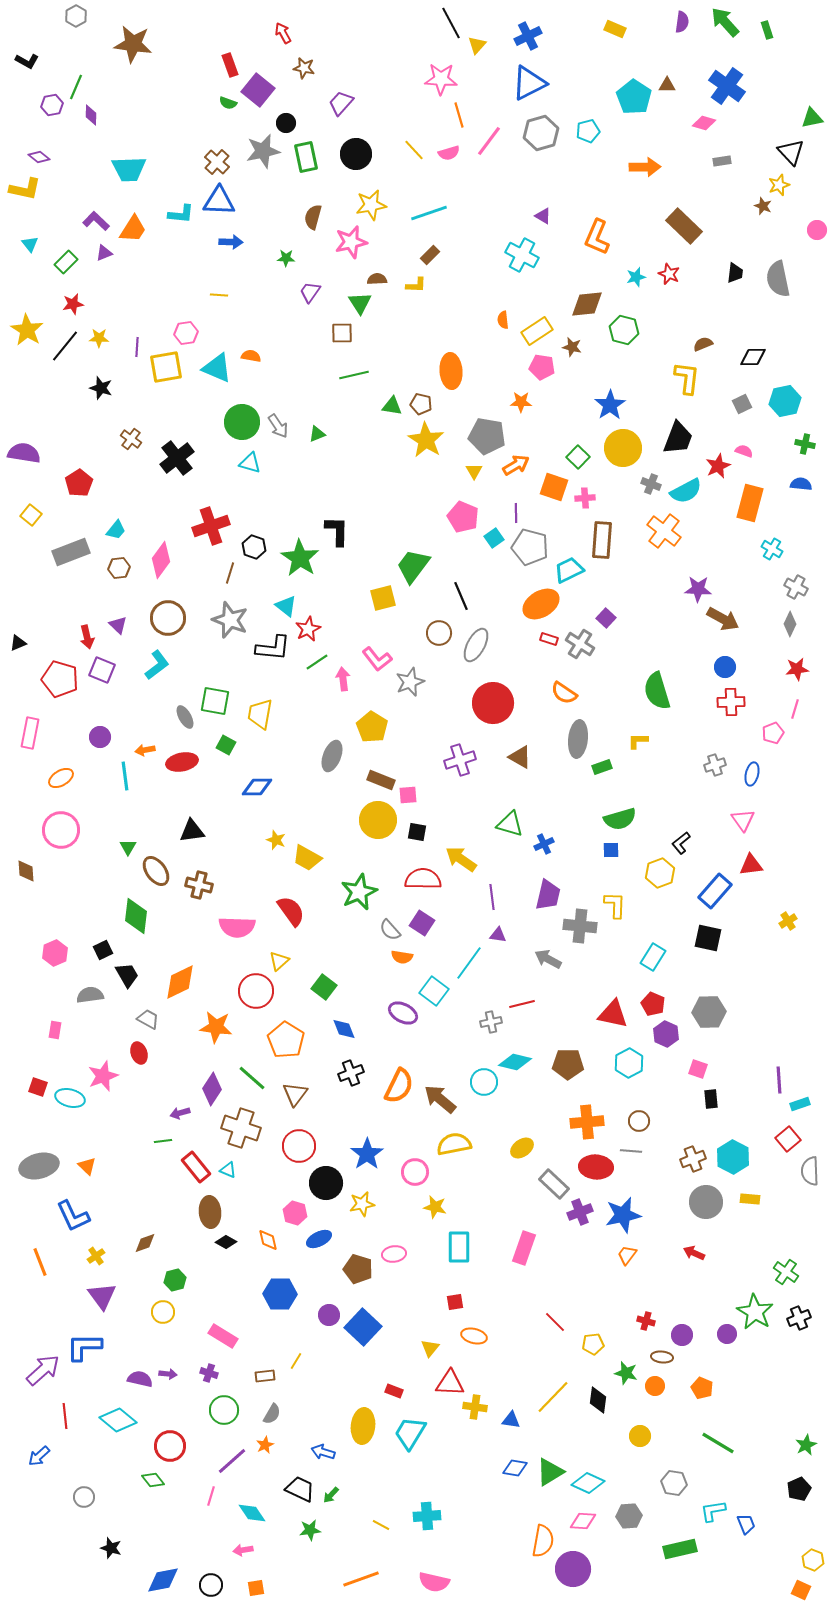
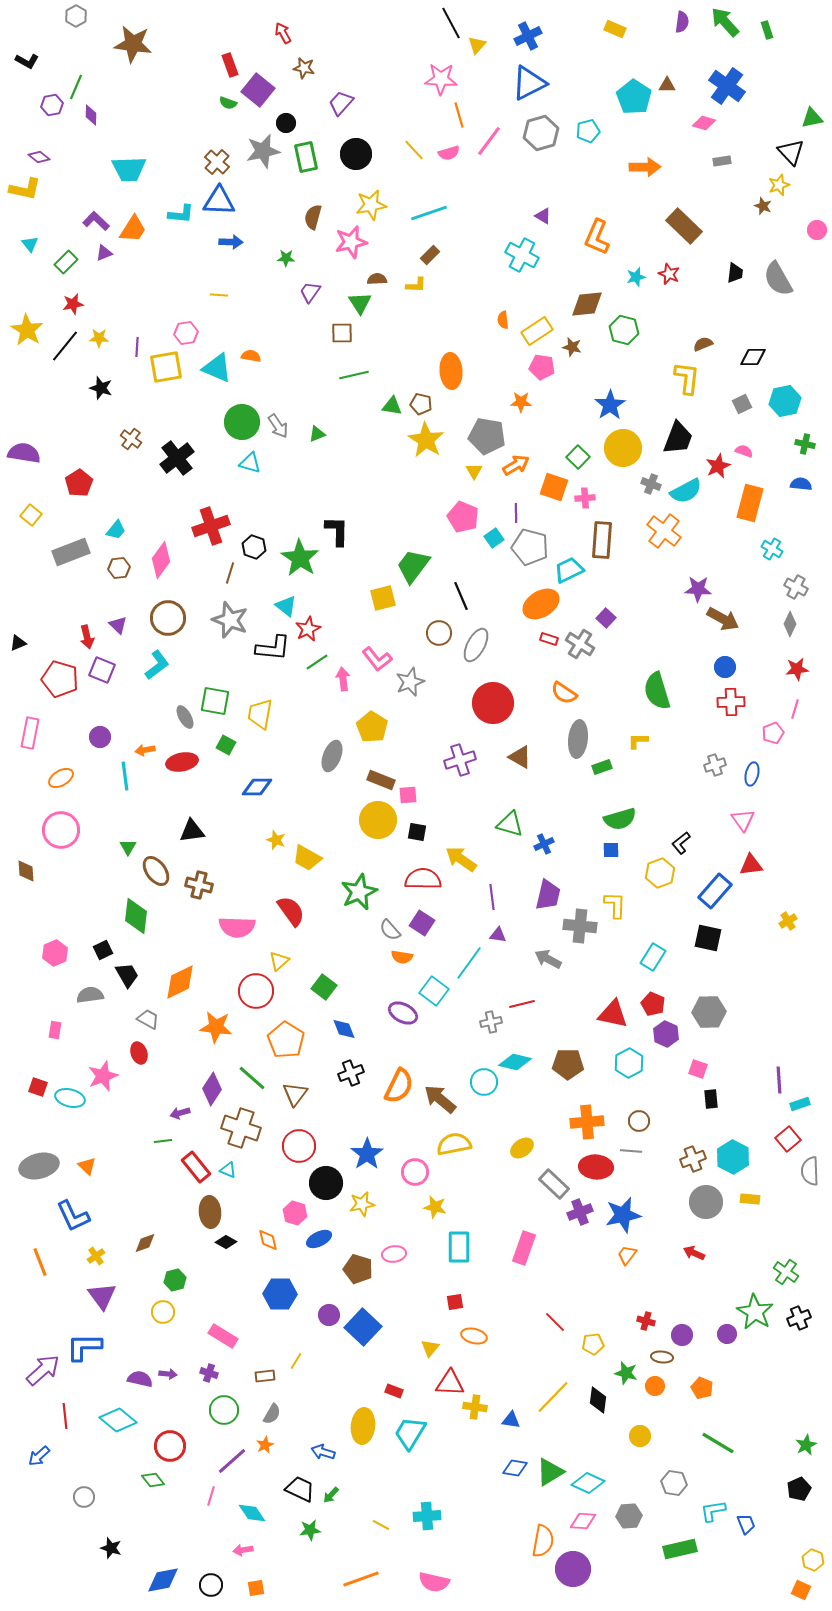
gray semicircle at (778, 279): rotated 18 degrees counterclockwise
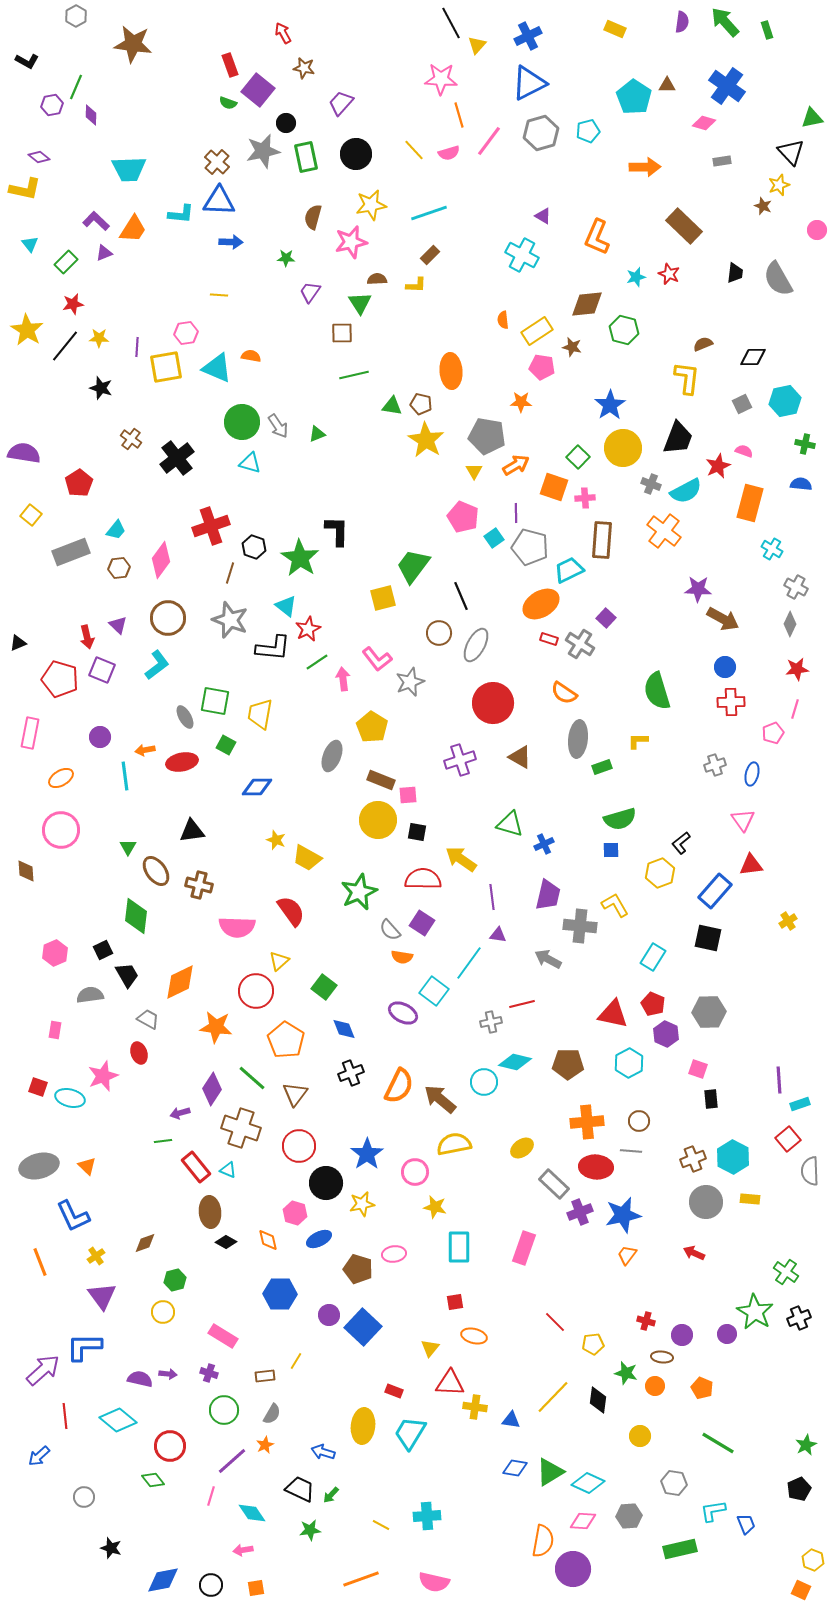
yellow L-shape at (615, 905): rotated 32 degrees counterclockwise
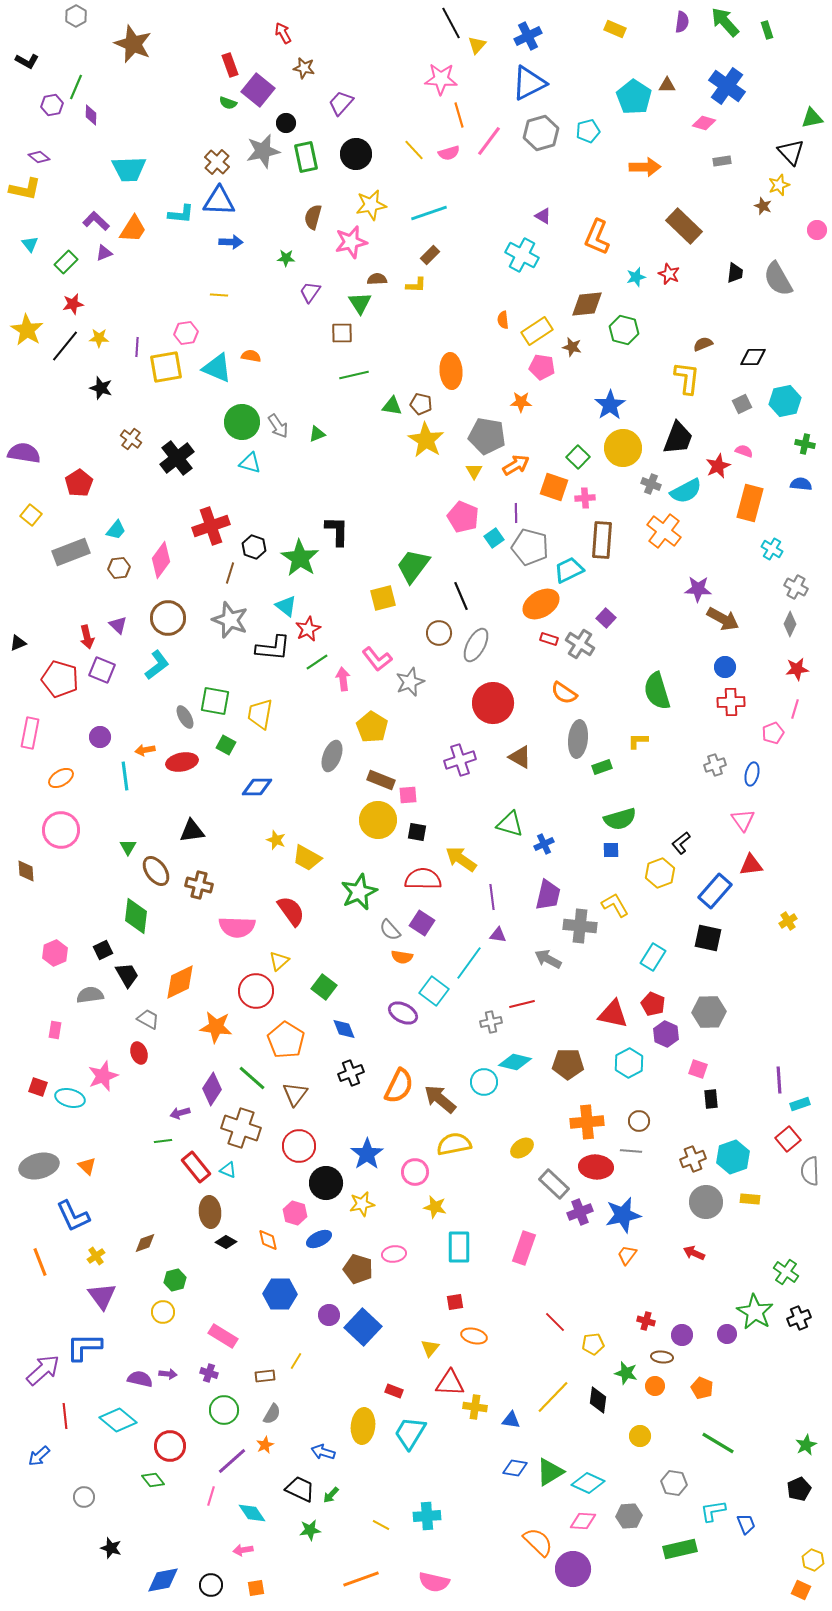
brown star at (133, 44): rotated 15 degrees clockwise
cyan hexagon at (733, 1157): rotated 12 degrees clockwise
orange semicircle at (543, 1541): moved 5 px left, 1 px down; rotated 56 degrees counterclockwise
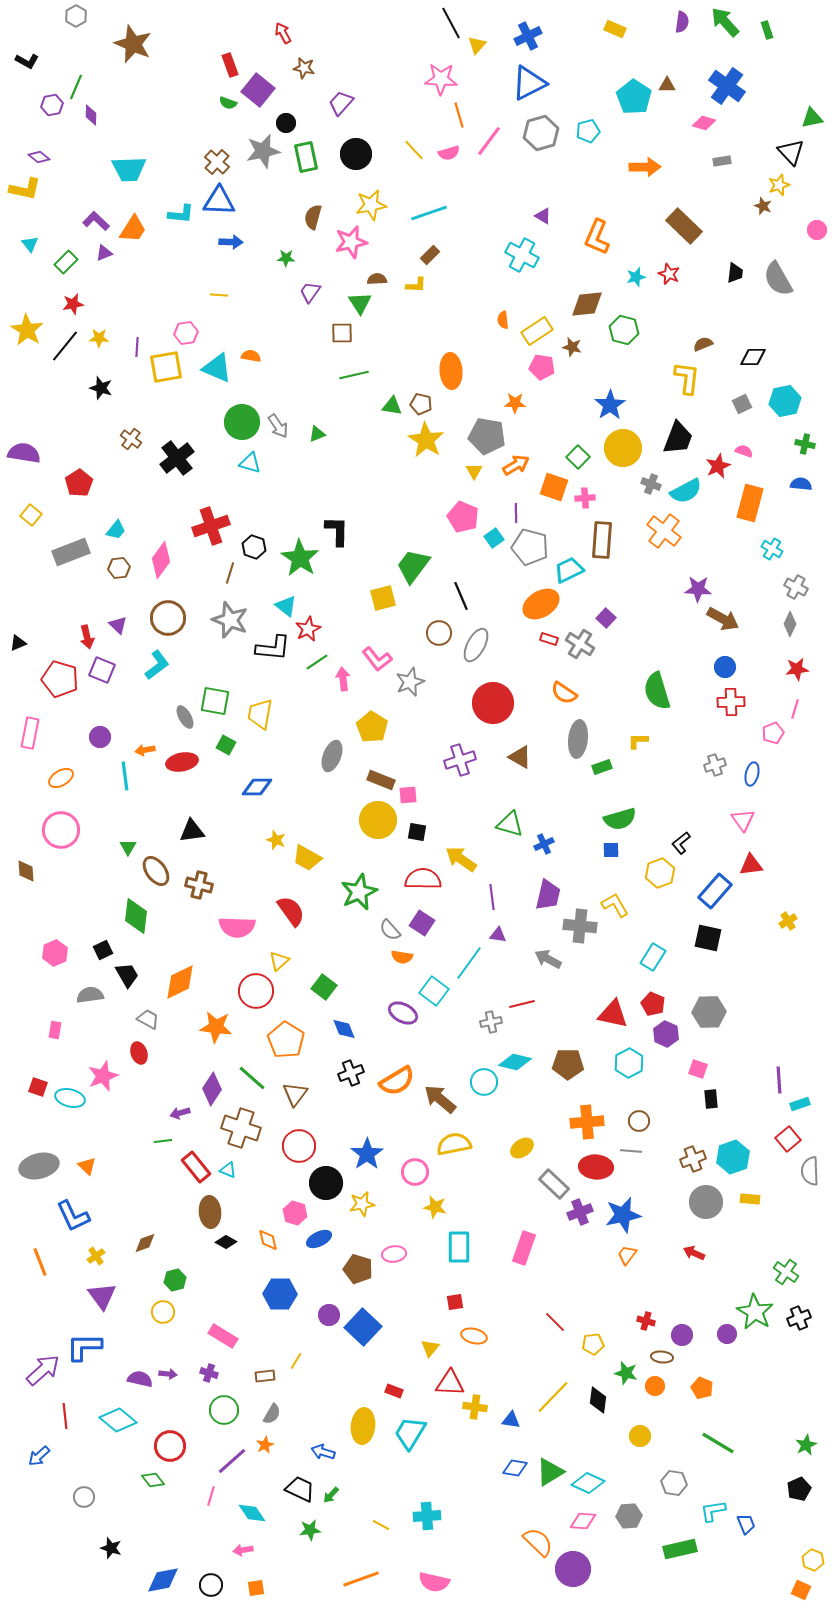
orange star at (521, 402): moved 6 px left, 1 px down
orange semicircle at (399, 1086): moved 2 px left, 5 px up; rotated 33 degrees clockwise
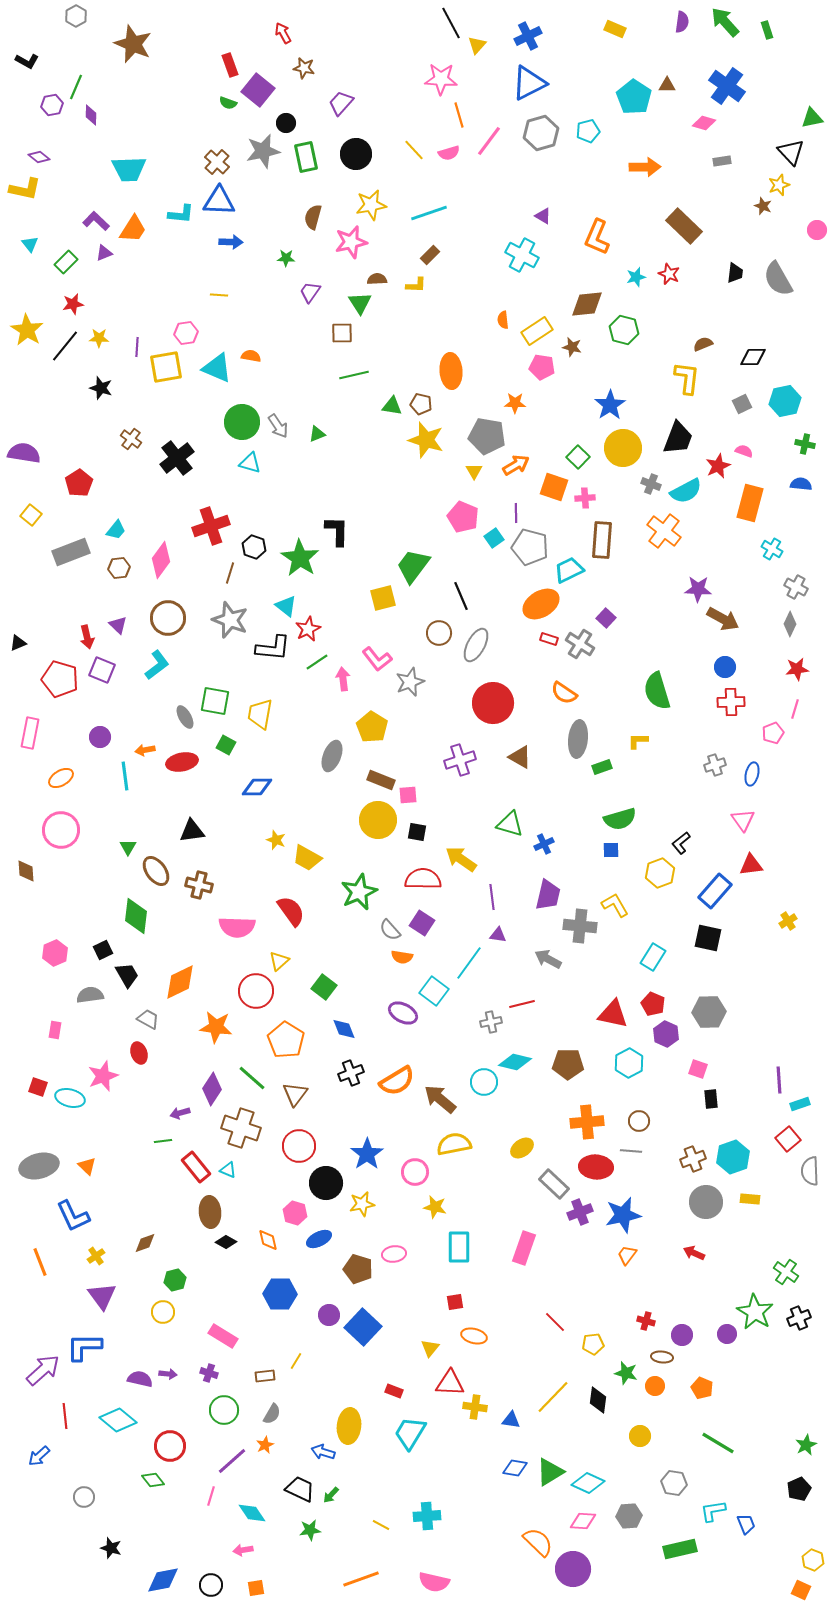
yellow star at (426, 440): rotated 15 degrees counterclockwise
yellow ellipse at (363, 1426): moved 14 px left
